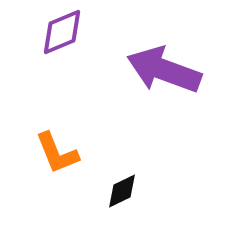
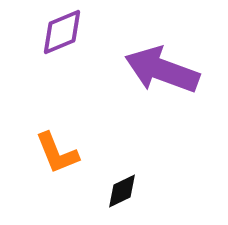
purple arrow: moved 2 px left
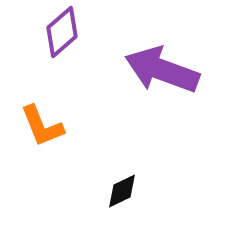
purple diamond: rotated 18 degrees counterclockwise
orange L-shape: moved 15 px left, 27 px up
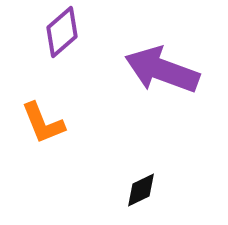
orange L-shape: moved 1 px right, 3 px up
black diamond: moved 19 px right, 1 px up
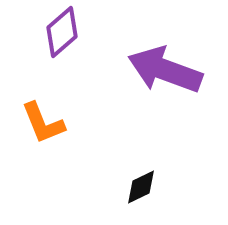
purple arrow: moved 3 px right
black diamond: moved 3 px up
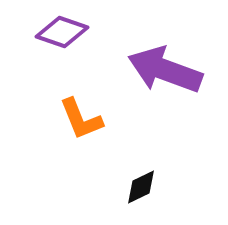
purple diamond: rotated 60 degrees clockwise
orange L-shape: moved 38 px right, 4 px up
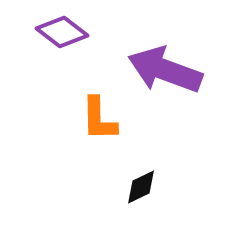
purple diamond: rotated 18 degrees clockwise
orange L-shape: moved 18 px right; rotated 21 degrees clockwise
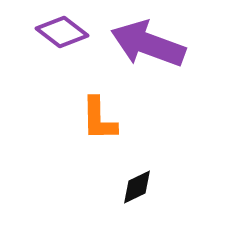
purple arrow: moved 17 px left, 26 px up
black diamond: moved 4 px left
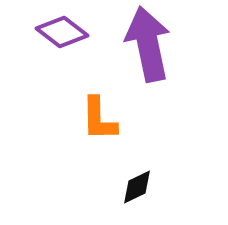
purple arrow: rotated 58 degrees clockwise
